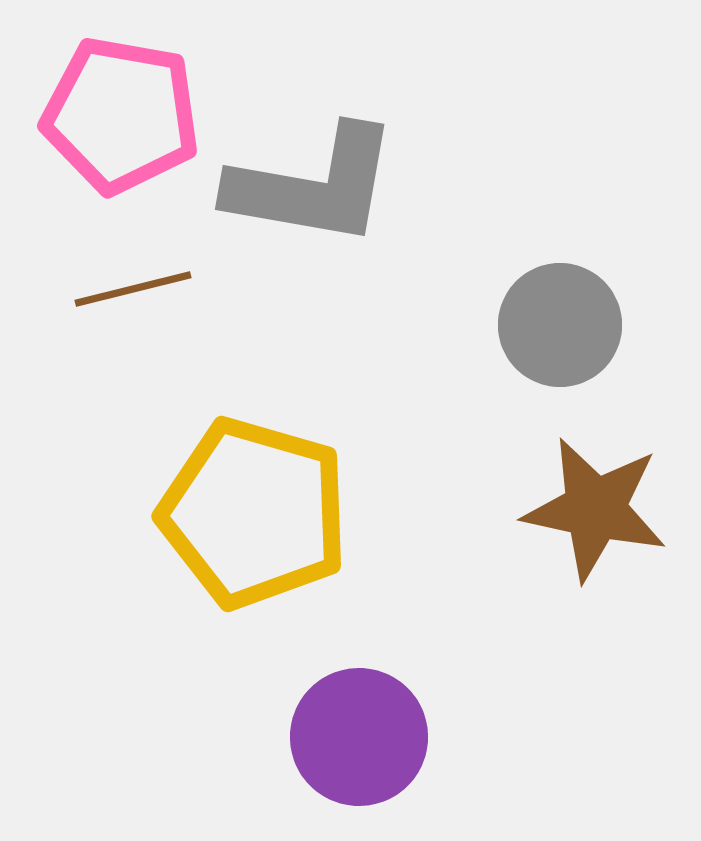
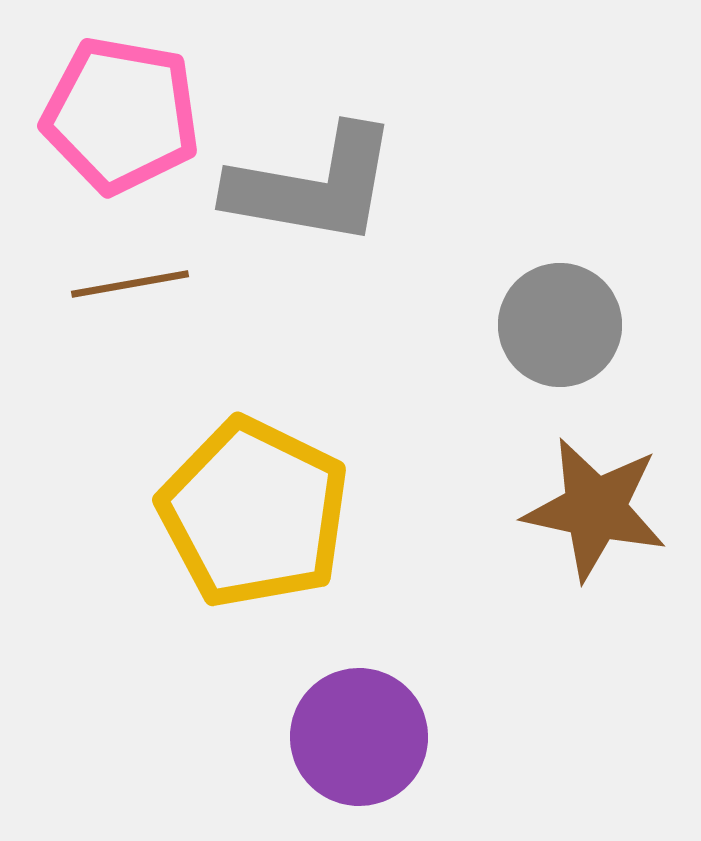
brown line: moved 3 px left, 5 px up; rotated 4 degrees clockwise
yellow pentagon: rotated 10 degrees clockwise
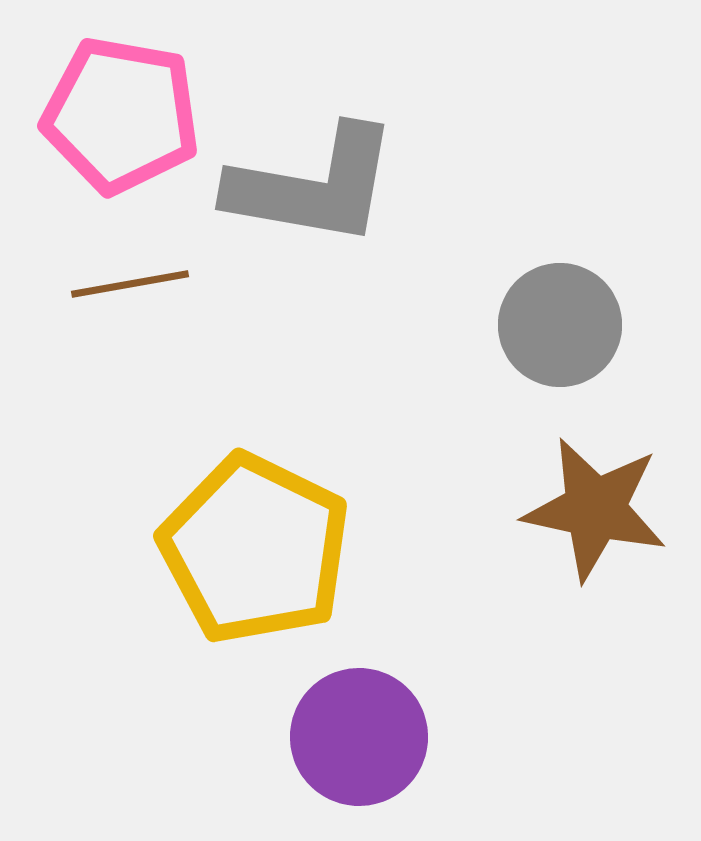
yellow pentagon: moved 1 px right, 36 px down
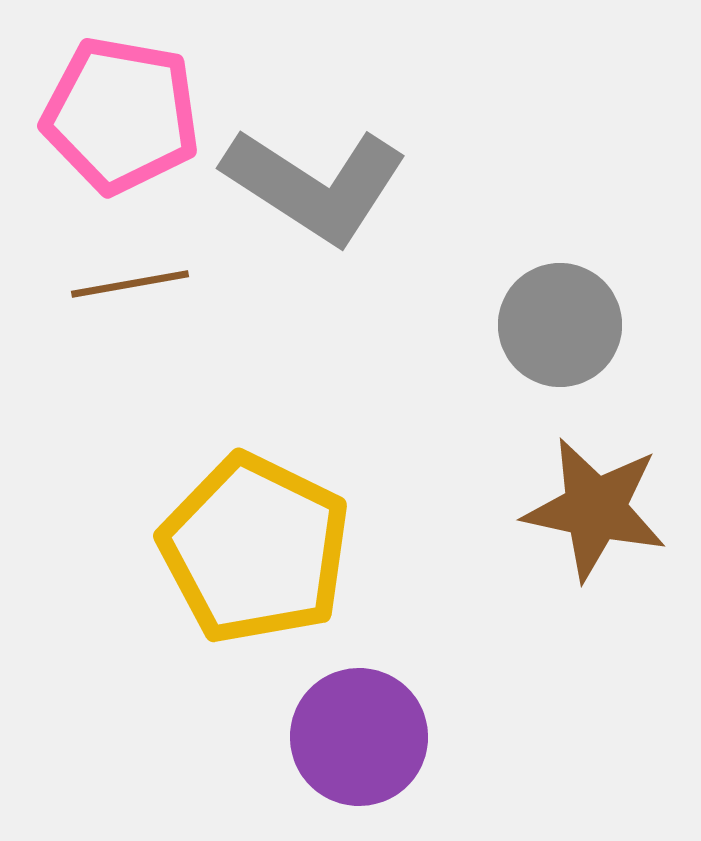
gray L-shape: moved 2 px right, 1 px up; rotated 23 degrees clockwise
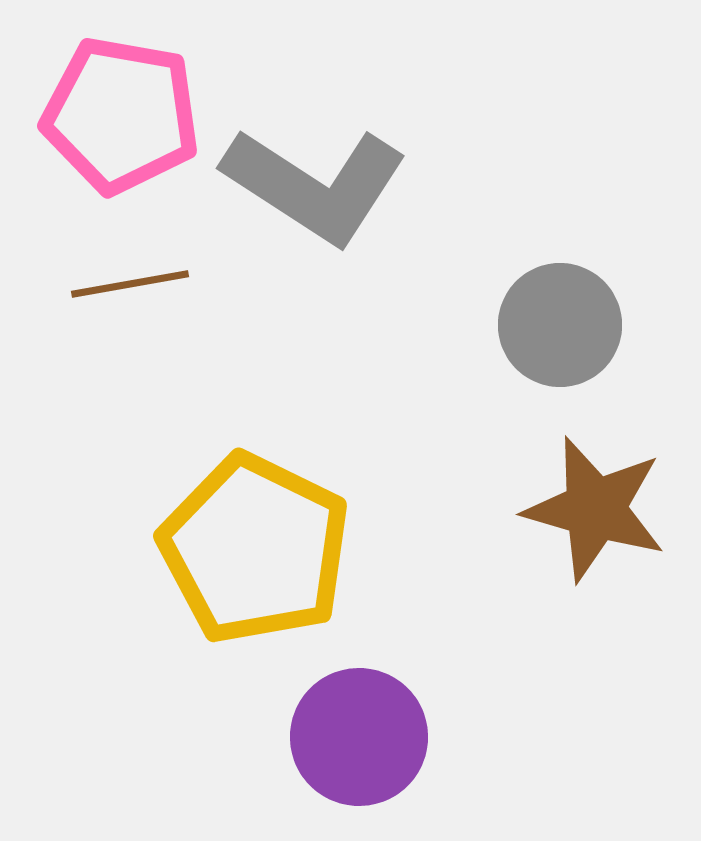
brown star: rotated 4 degrees clockwise
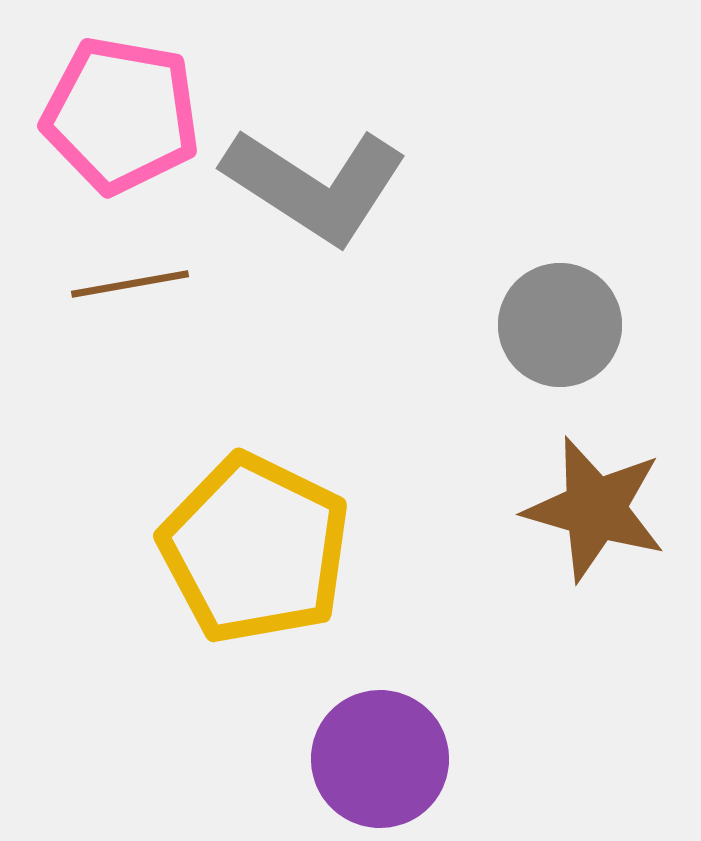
purple circle: moved 21 px right, 22 px down
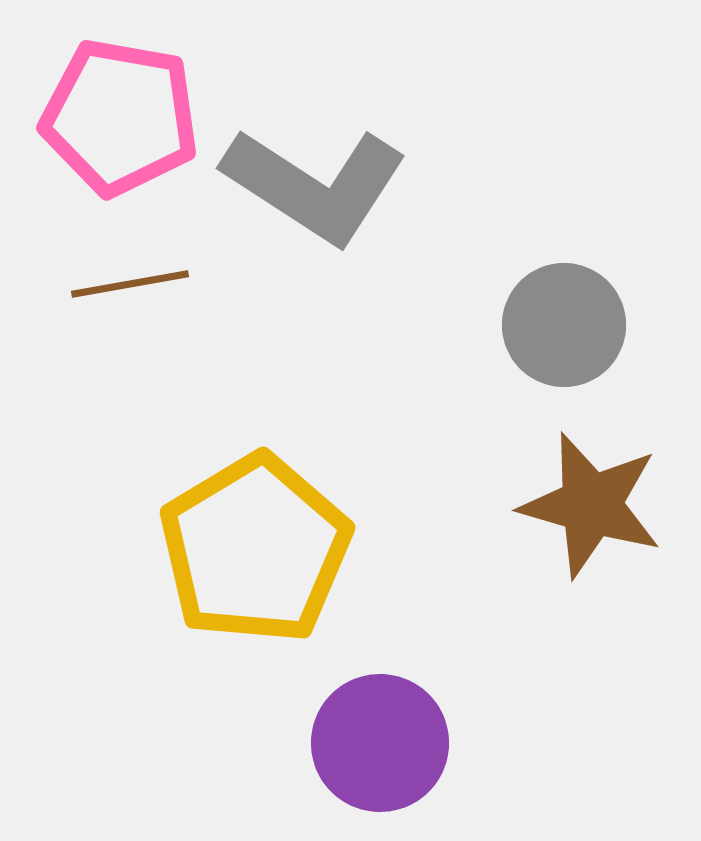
pink pentagon: moved 1 px left, 2 px down
gray circle: moved 4 px right
brown star: moved 4 px left, 4 px up
yellow pentagon: rotated 15 degrees clockwise
purple circle: moved 16 px up
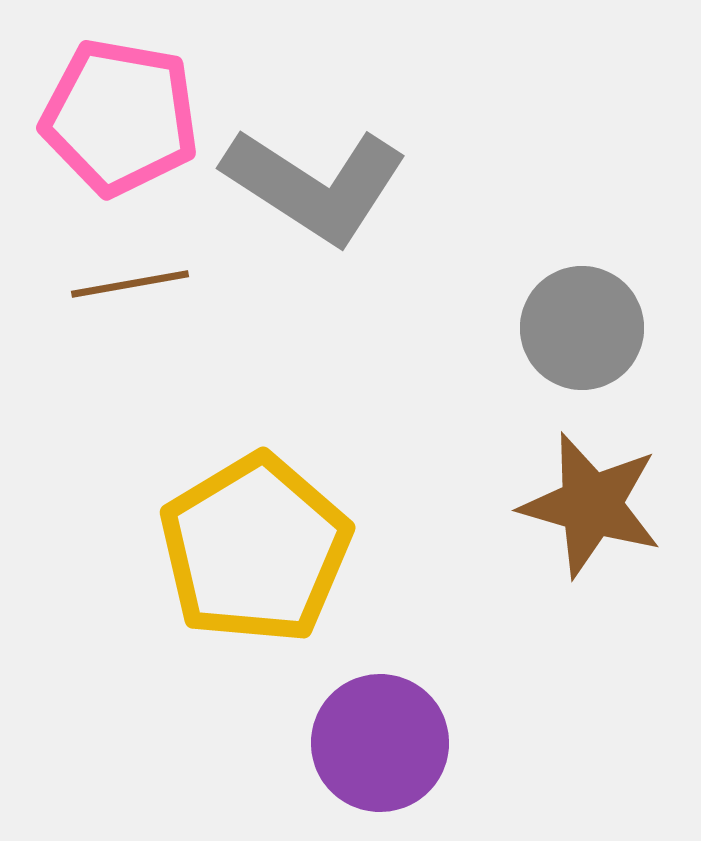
gray circle: moved 18 px right, 3 px down
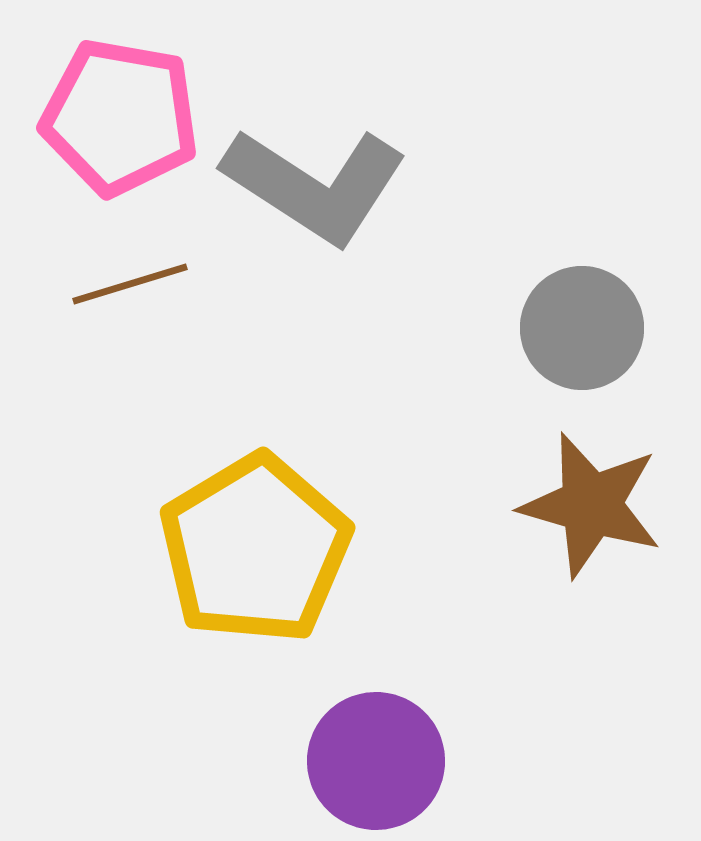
brown line: rotated 7 degrees counterclockwise
purple circle: moved 4 px left, 18 px down
